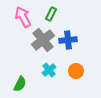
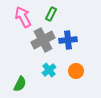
gray cross: rotated 10 degrees clockwise
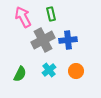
green rectangle: rotated 40 degrees counterclockwise
green semicircle: moved 10 px up
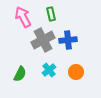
orange circle: moved 1 px down
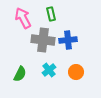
pink arrow: moved 1 px down
gray cross: rotated 35 degrees clockwise
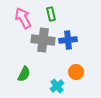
cyan cross: moved 8 px right, 16 px down
green semicircle: moved 4 px right
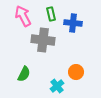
pink arrow: moved 2 px up
blue cross: moved 5 px right, 17 px up; rotated 12 degrees clockwise
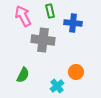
green rectangle: moved 1 px left, 3 px up
green semicircle: moved 1 px left, 1 px down
